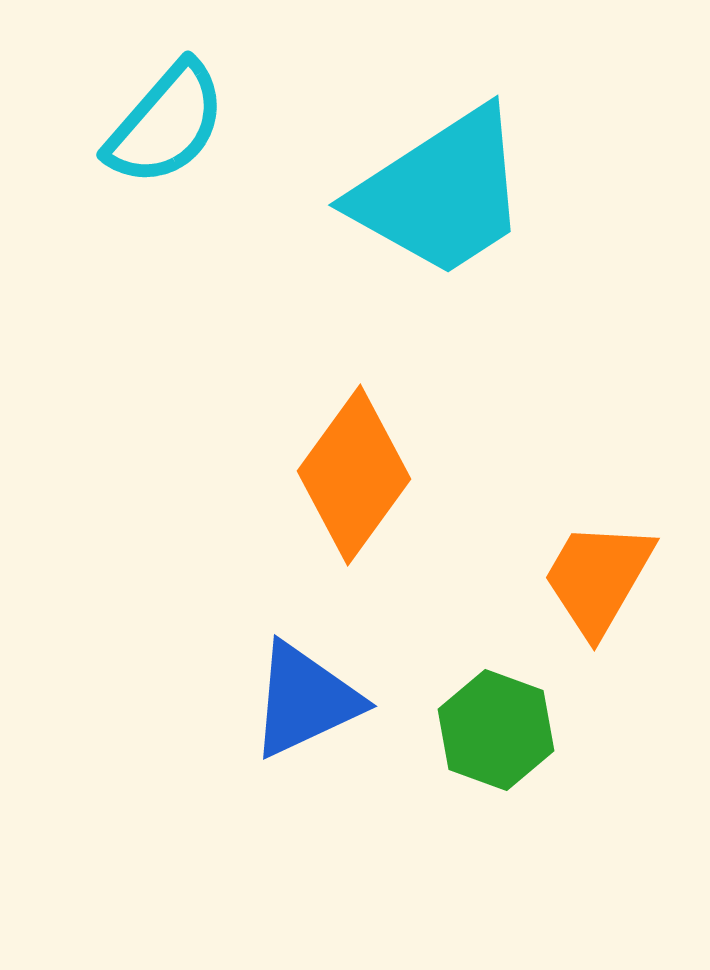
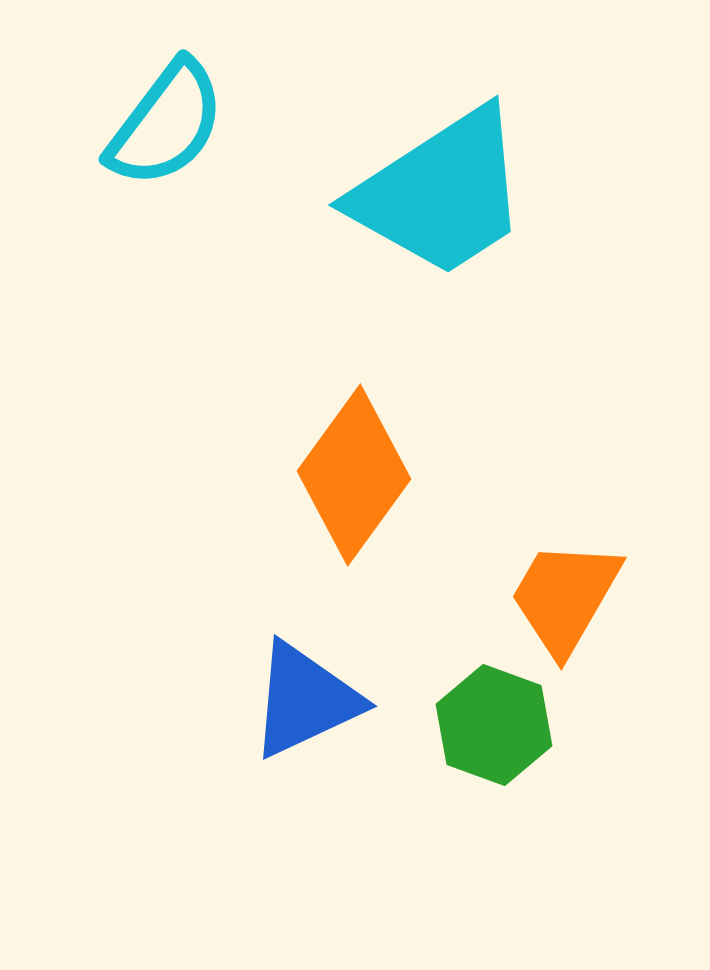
cyan semicircle: rotated 4 degrees counterclockwise
orange trapezoid: moved 33 px left, 19 px down
green hexagon: moved 2 px left, 5 px up
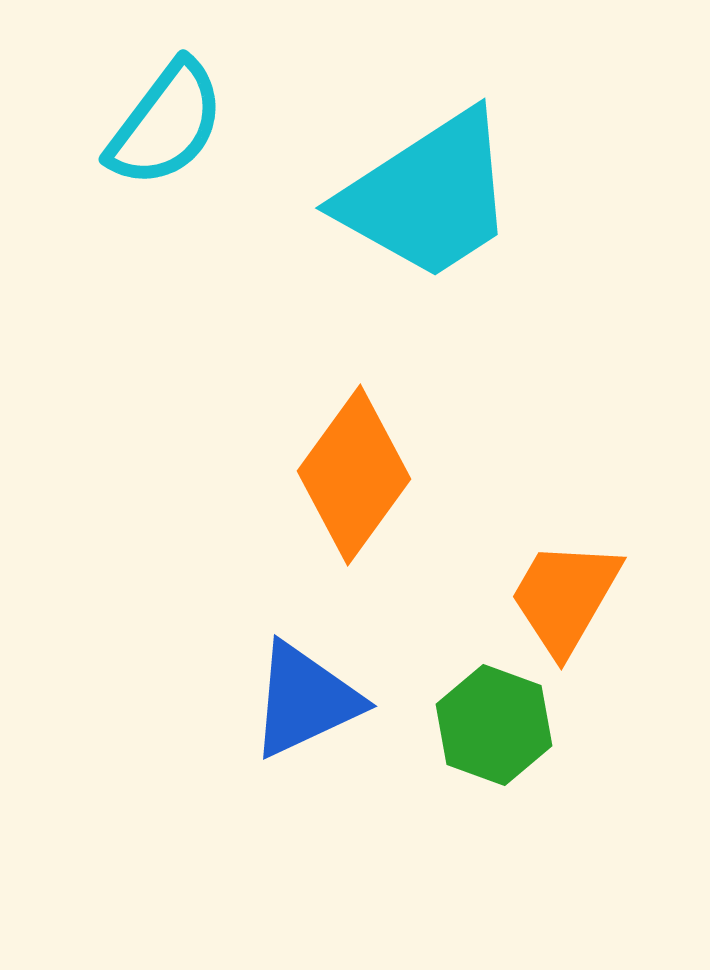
cyan trapezoid: moved 13 px left, 3 px down
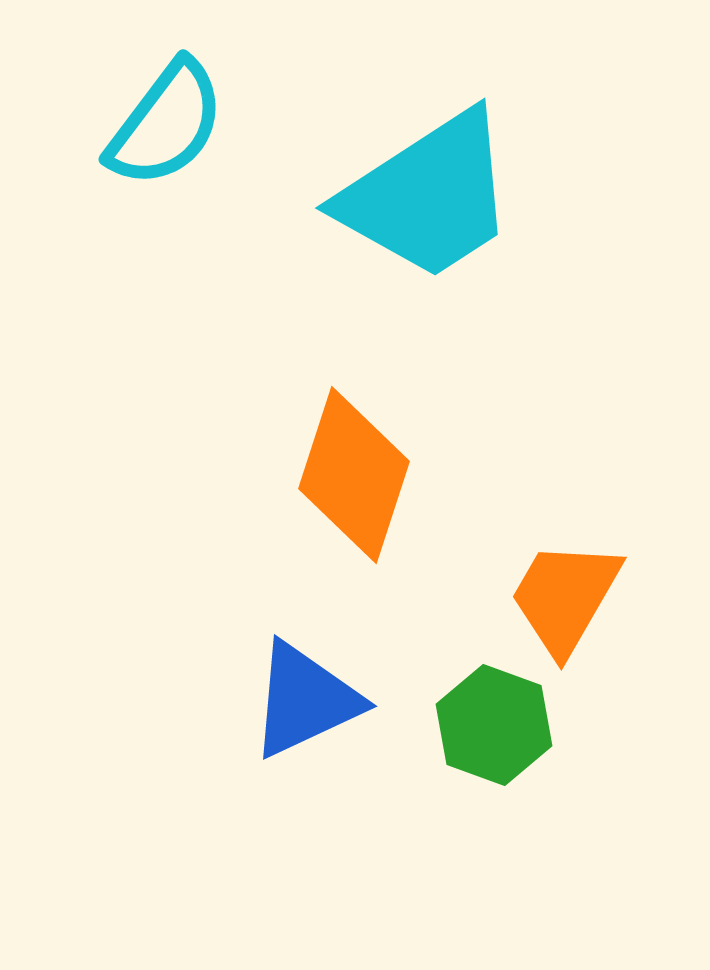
orange diamond: rotated 18 degrees counterclockwise
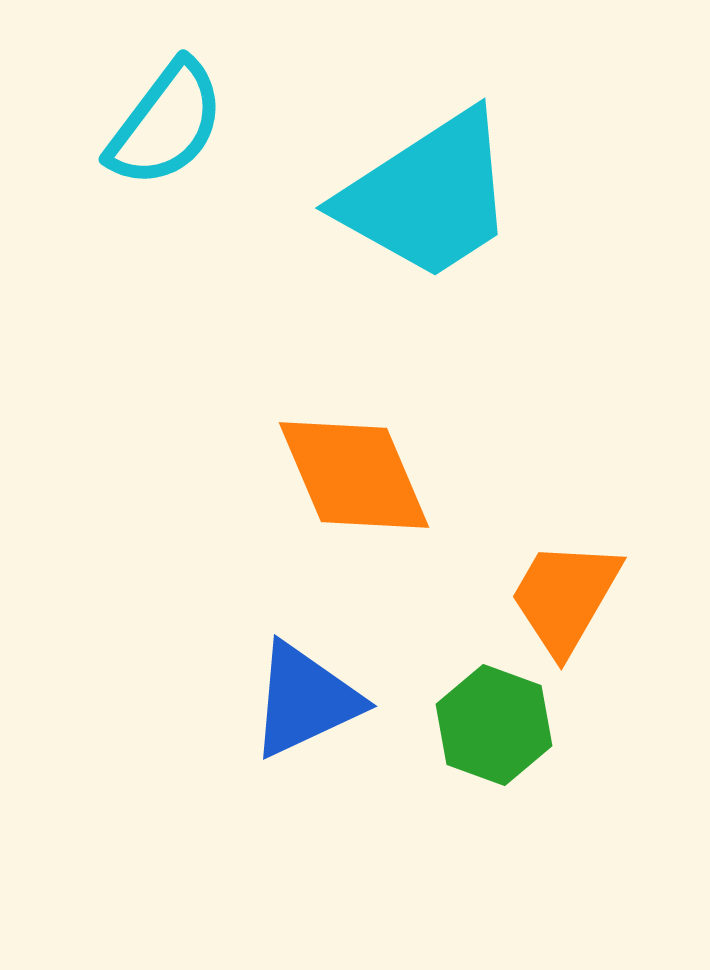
orange diamond: rotated 41 degrees counterclockwise
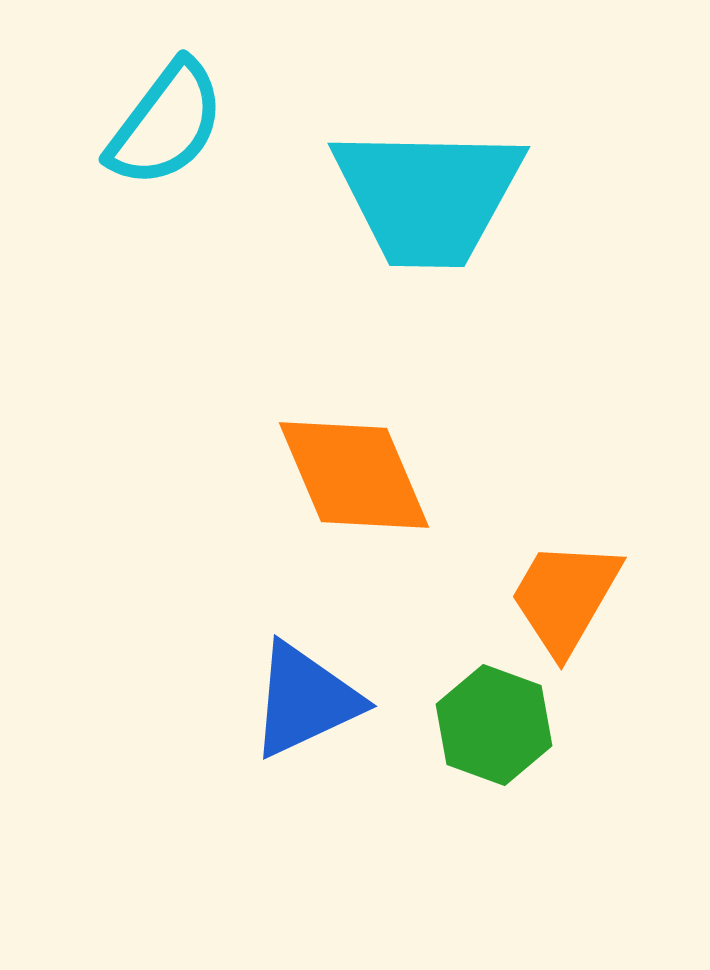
cyan trapezoid: rotated 34 degrees clockwise
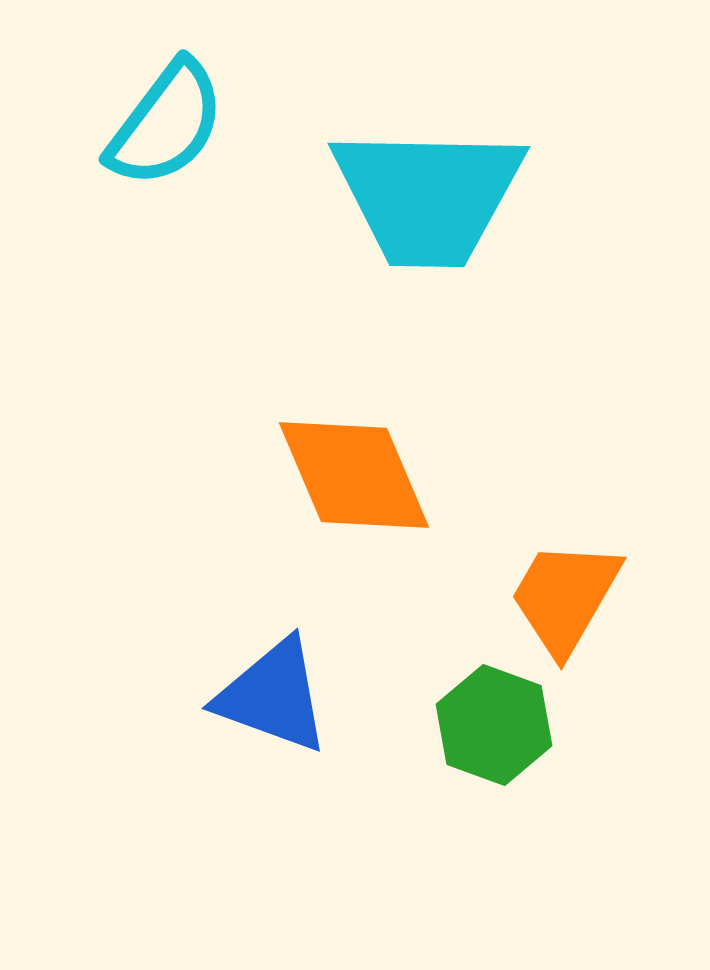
blue triangle: moved 32 px left, 4 px up; rotated 45 degrees clockwise
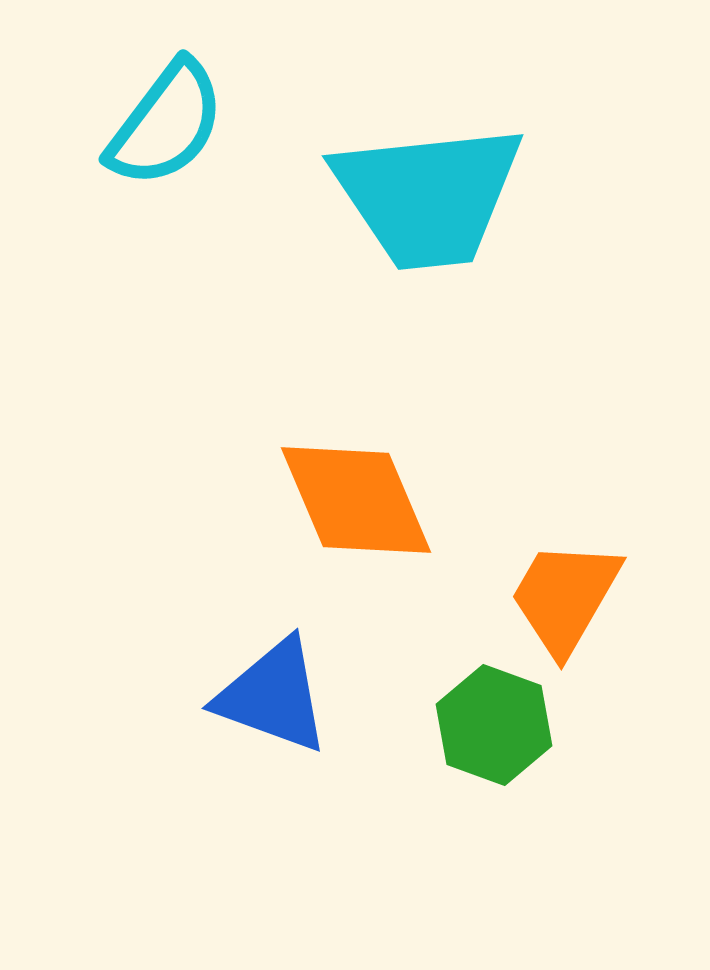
cyan trapezoid: rotated 7 degrees counterclockwise
orange diamond: moved 2 px right, 25 px down
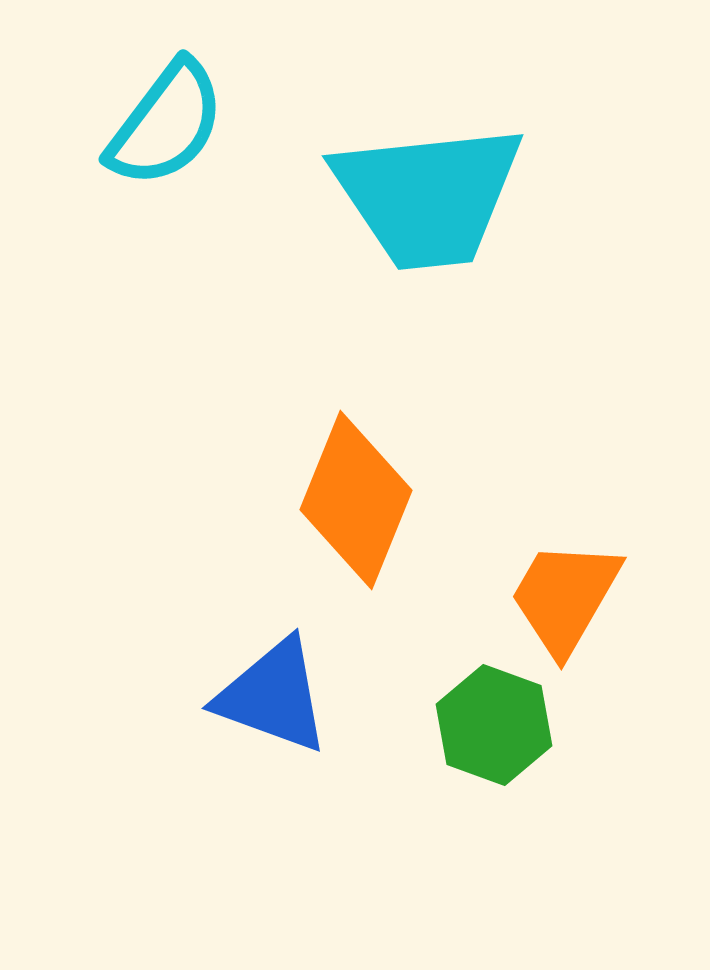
orange diamond: rotated 45 degrees clockwise
